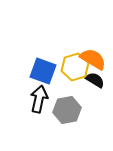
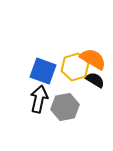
gray hexagon: moved 2 px left, 3 px up
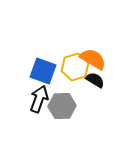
black arrow: rotated 8 degrees clockwise
gray hexagon: moved 3 px left, 1 px up; rotated 8 degrees clockwise
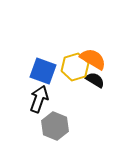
gray hexagon: moved 7 px left, 20 px down; rotated 24 degrees clockwise
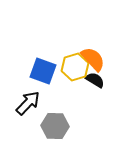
orange semicircle: rotated 16 degrees clockwise
black arrow: moved 11 px left, 4 px down; rotated 24 degrees clockwise
gray hexagon: rotated 20 degrees counterclockwise
